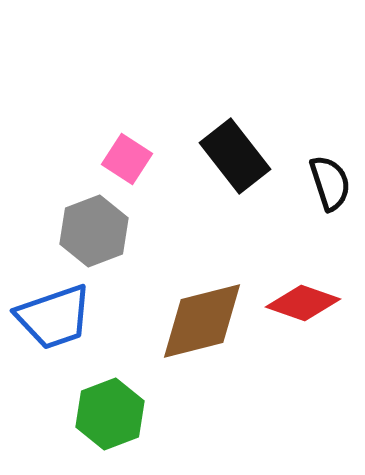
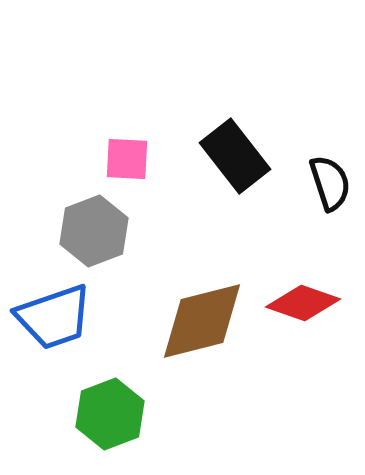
pink square: rotated 30 degrees counterclockwise
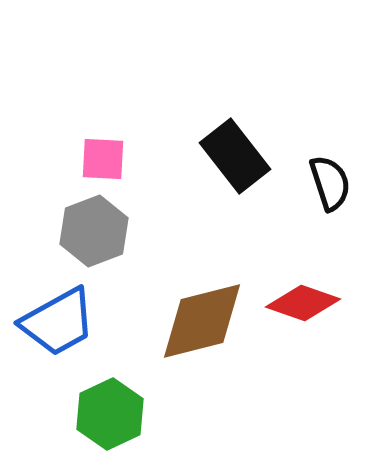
pink square: moved 24 px left
blue trapezoid: moved 4 px right, 5 px down; rotated 10 degrees counterclockwise
green hexagon: rotated 4 degrees counterclockwise
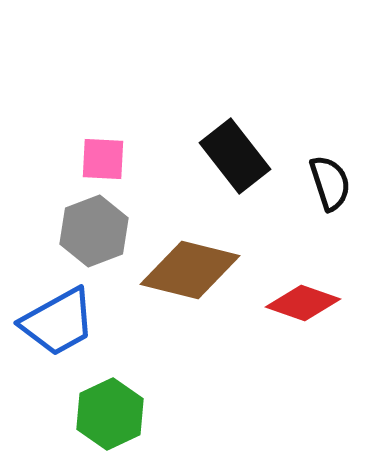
brown diamond: moved 12 px left, 51 px up; rotated 28 degrees clockwise
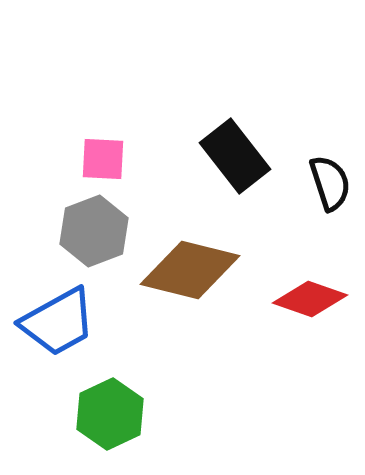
red diamond: moved 7 px right, 4 px up
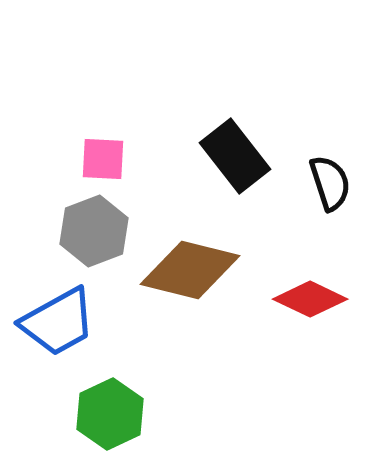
red diamond: rotated 6 degrees clockwise
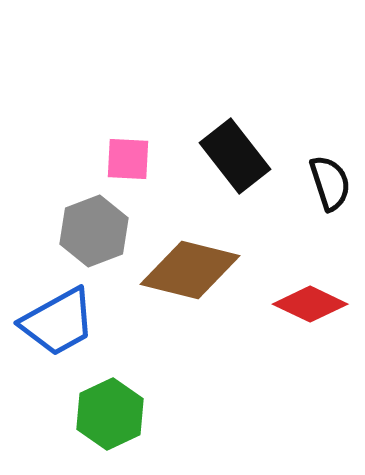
pink square: moved 25 px right
red diamond: moved 5 px down
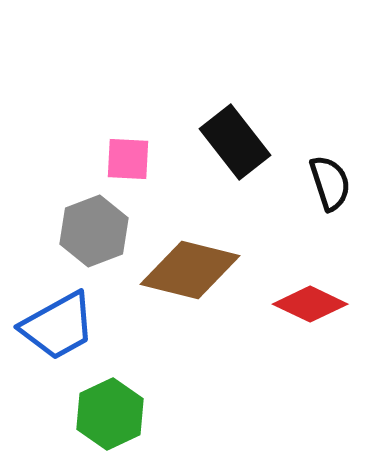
black rectangle: moved 14 px up
blue trapezoid: moved 4 px down
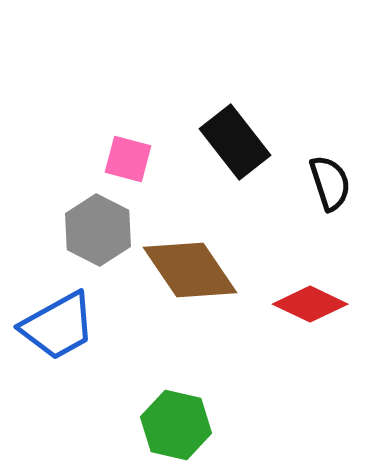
pink square: rotated 12 degrees clockwise
gray hexagon: moved 4 px right, 1 px up; rotated 12 degrees counterclockwise
brown diamond: rotated 42 degrees clockwise
green hexagon: moved 66 px right, 11 px down; rotated 22 degrees counterclockwise
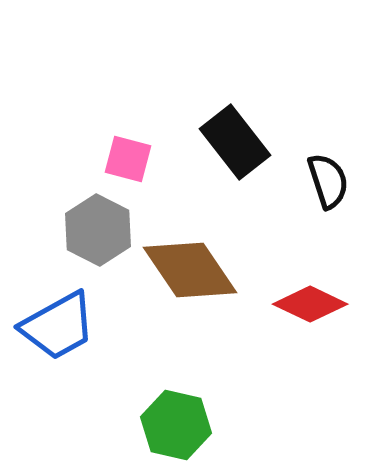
black semicircle: moved 2 px left, 2 px up
